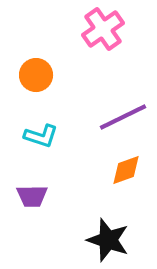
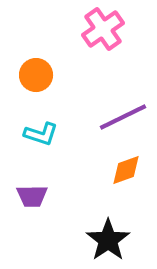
cyan L-shape: moved 2 px up
black star: rotated 18 degrees clockwise
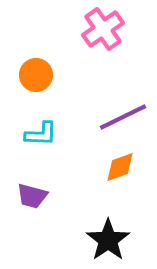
cyan L-shape: rotated 16 degrees counterclockwise
orange diamond: moved 6 px left, 3 px up
purple trapezoid: rotated 16 degrees clockwise
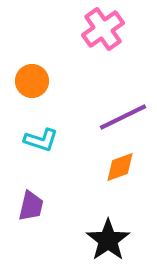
orange circle: moved 4 px left, 6 px down
cyan L-shape: moved 6 px down; rotated 16 degrees clockwise
purple trapezoid: moved 1 px left, 10 px down; rotated 92 degrees counterclockwise
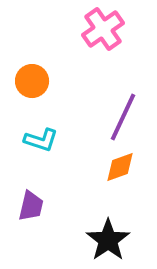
purple line: rotated 39 degrees counterclockwise
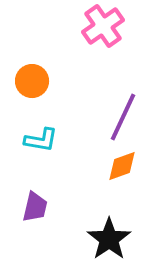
pink cross: moved 3 px up
cyan L-shape: rotated 8 degrees counterclockwise
orange diamond: moved 2 px right, 1 px up
purple trapezoid: moved 4 px right, 1 px down
black star: moved 1 px right, 1 px up
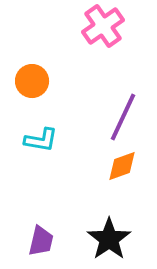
purple trapezoid: moved 6 px right, 34 px down
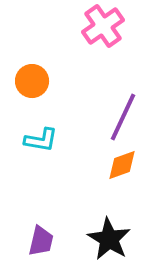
orange diamond: moved 1 px up
black star: rotated 6 degrees counterclockwise
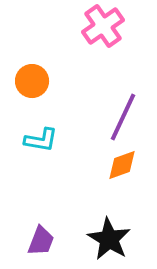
purple trapezoid: rotated 8 degrees clockwise
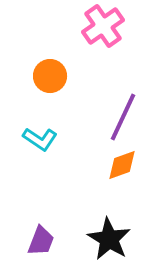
orange circle: moved 18 px right, 5 px up
cyan L-shape: moved 1 px left, 1 px up; rotated 24 degrees clockwise
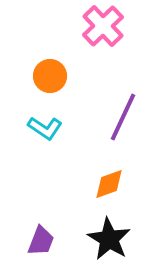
pink cross: rotated 9 degrees counterclockwise
cyan L-shape: moved 5 px right, 11 px up
orange diamond: moved 13 px left, 19 px down
